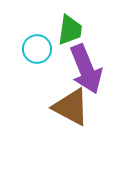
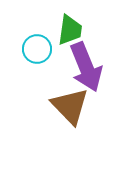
purple arrow: moved 2 px up
brown triangle: moved 1 px left, 1 px up; rotated 18 degrees clockwise
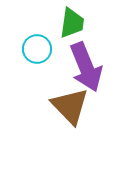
green trapezoid: moved 2 px right, 7 px up
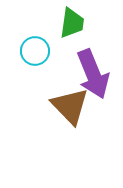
cyan circle: moved 2 px left, 2 px down
purple arrow: moved 7 px right, 7 px down
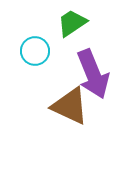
green trapezoid: rotated 132 degrees counterclockwise
brown triangle: rotated 21 degrees counterclockwise
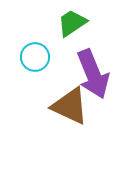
cyan circle: moved 6 px down
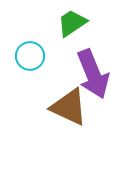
cyan circle: moved 5 px left, 1 px up
brown triangle: moved 1 px left, 1 px down
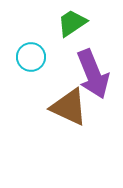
cyan circle: moved 1 px right, 1 px down
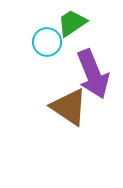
cyan circle: moved 16 px right, 15 px up
brown triangle: rotated 9 degrees clockwise
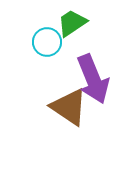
purple arrow: moved 5 px down
